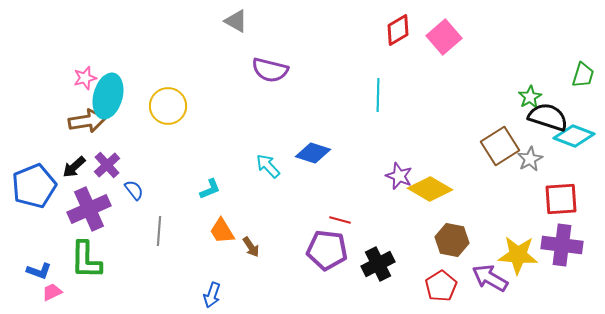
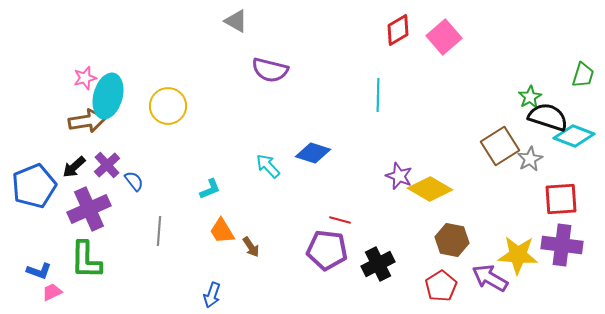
blue semicircle at (134, 190): moved 9 px up
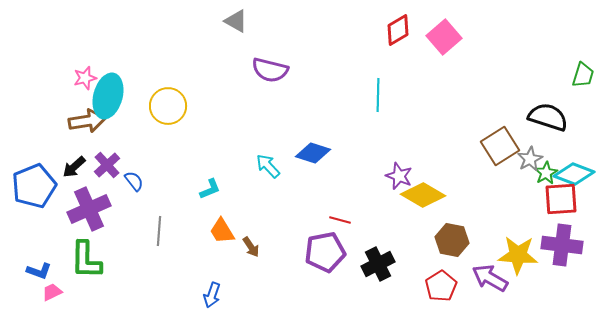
green star at (530, 97): moved 16 px right, 76 px down
cyan diamond at (574, 136): moved 38 px down
yellow diamond at (430, 189): moved 7 px left, 6 px down
purple pentagon at (327, 250): moved 2 px left, 2 px down; rotated 18 degrees counterclockwise
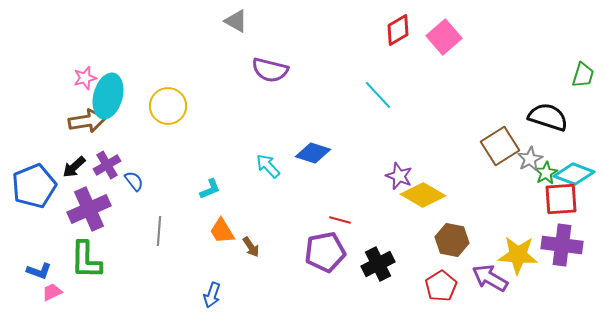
cyan line at (378, 95): rotated 44 degrees counterclockwise
purple cross at (107, 165): rotated 12 degrees clockwise
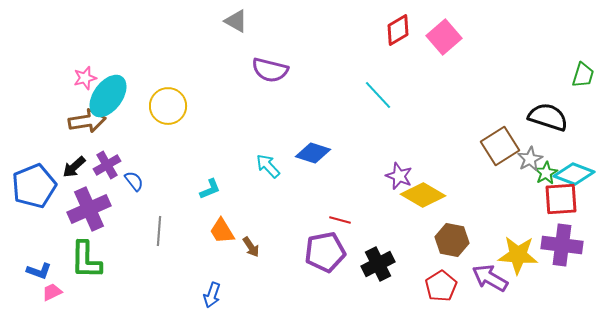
cyan ellipse at (108, 96): rotated 21 degrees clockwise
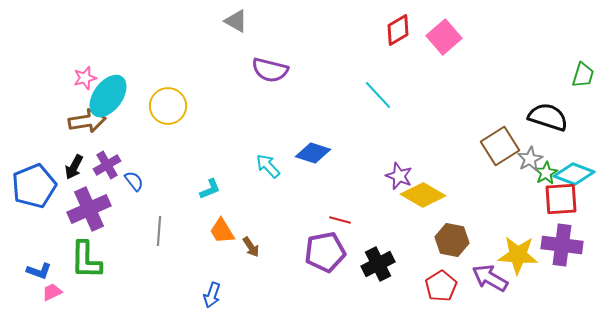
black arrow at (74, 167): rotated 20 degrees counterclockwise
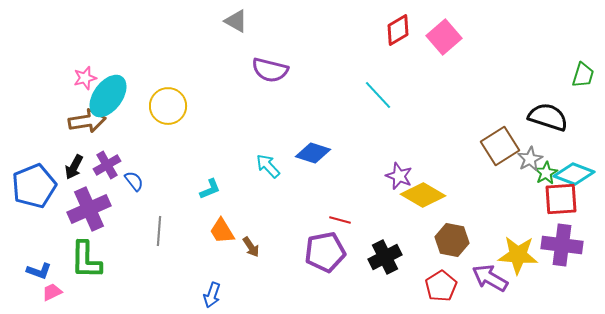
black cross at (378, 264): moved 7 px right, 7 px up
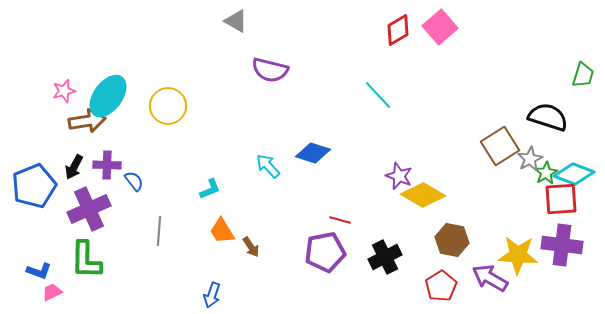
pink square at (444, 37): moved 4 px left, 10 px up
pink star at (85, 78): moved 21 px left, 13 px down
purple cross at (107, 165): rotated 32 degrees clockwise
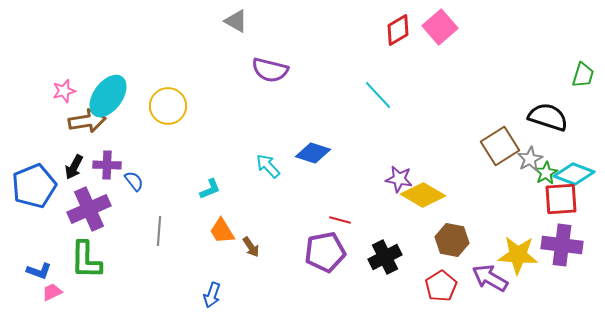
purple star at (399, 176): moved 3 px down; rotated 12 degrees counterclockwise
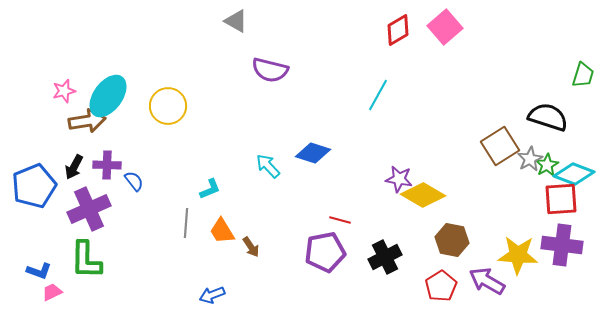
pink square at (440, 27): moved 5 px right
cyan line at (378, 95): rotated 72 degrees clockwise
green star at (546, 173): moved 1 px right, 8 px up
gray line at (159, 231): moved 27 px right, 8 px up
purple arrow at (490, 278): moved 3 px left, 3 px down
blue arrow at (212, 295): rotated 50 degrees clockwise
